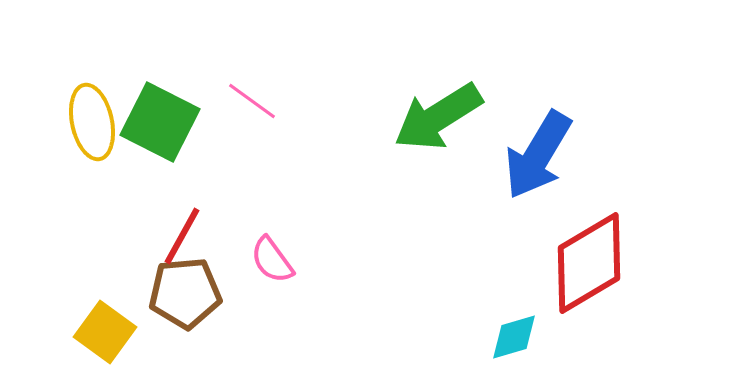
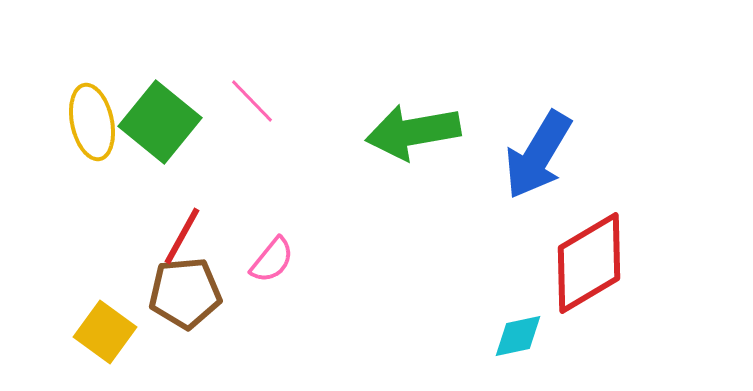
pink line: rotated 10 degrees clockwise
green arrow: moved 25 px left, 15 px down; rotated 22 degrees clockwise
green square: rotated 12 degrees clockwise
pink semicircle: rotated 105 degrees counterclockwise
cyan diamond: moved 4 px right, 1 px up; rotated 4 degrees clockwise
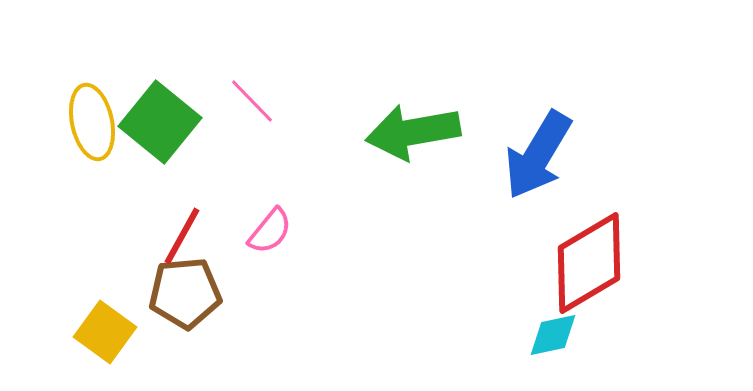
pink semicircle: moved 2 px left, 29 px up
cyan diamond: moved 35 px right, 1 px up
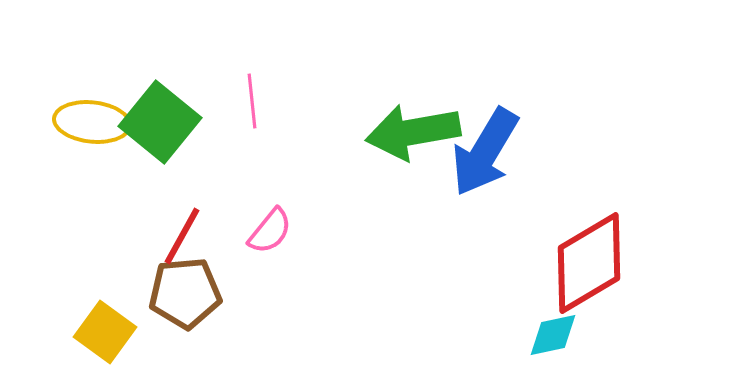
pink line: rotated 38 degrees clockwise
yellow ellipse: rotated 72 degrees counterclockwise
blue arrow: moved 53 px left, 3 px up
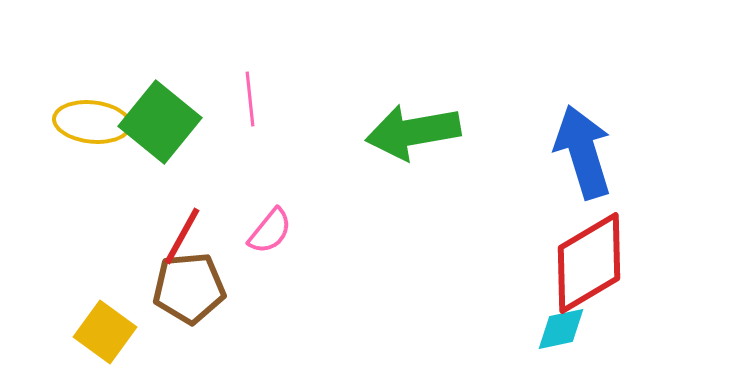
pink line: moved 2 px left, 2 px up
blue arrow: moved 98 px right; rotated 132 degrees clockwise
brown pentagon: moved 4 px right, 5 px up
cyan diamond: moved 8 px right, 6 px up
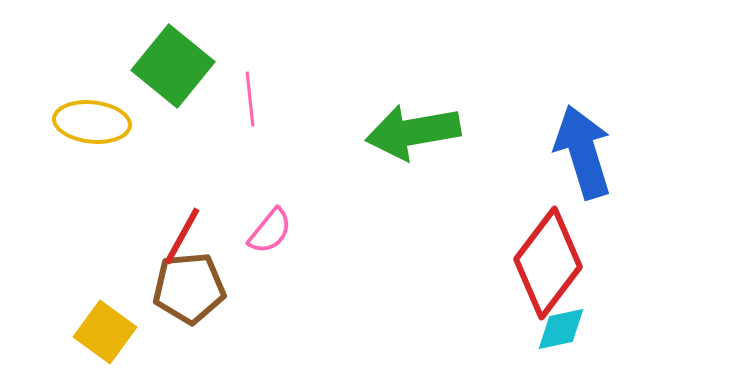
green square: moved 13 px right, 56 px up
red diamond: moved 41 px left; rotated 22 degrees counterclockwise
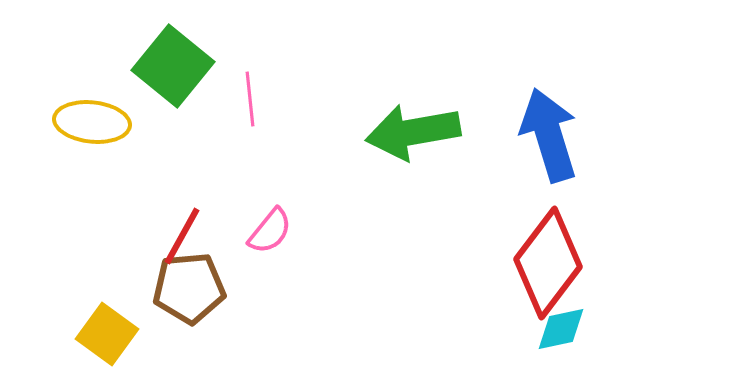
blue arrow: moved 34 px left, 17 px up
yellow square: moved 2 px right, 2 px down
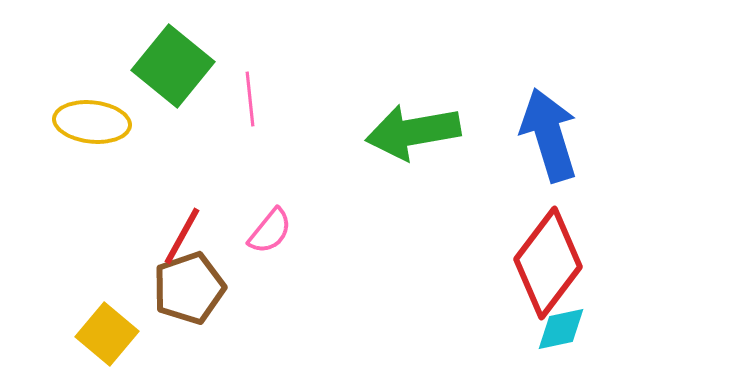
brown pentagon: rotated 14 degrees counterclockwise
yellow square: rotated 4 degrees clockwise
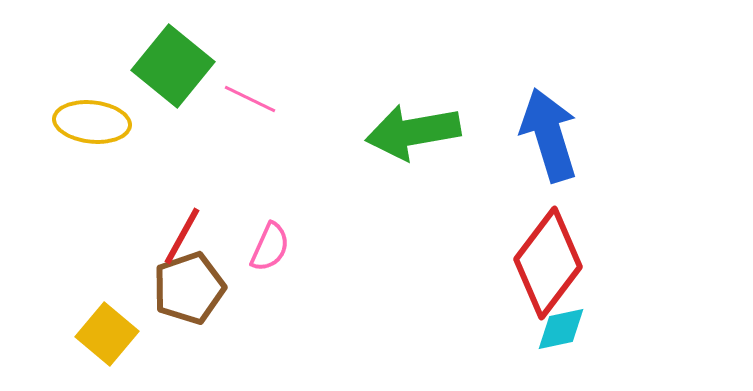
pink line: rotated 58 degrees counterclockwise
pink semicircle: moved 16 px down; rotated 15 degrees counterclockwise
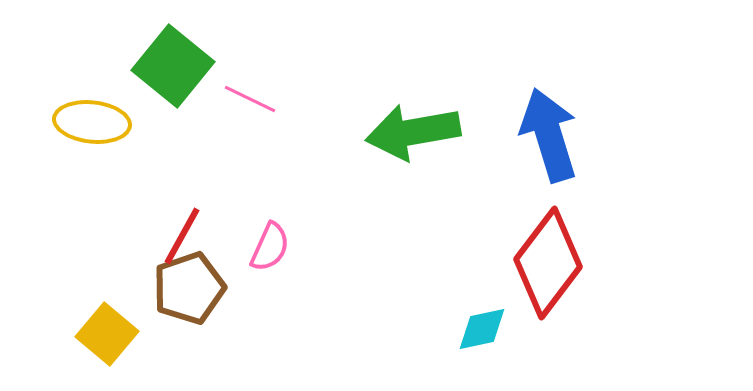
cyan diamond: moved 79 px left
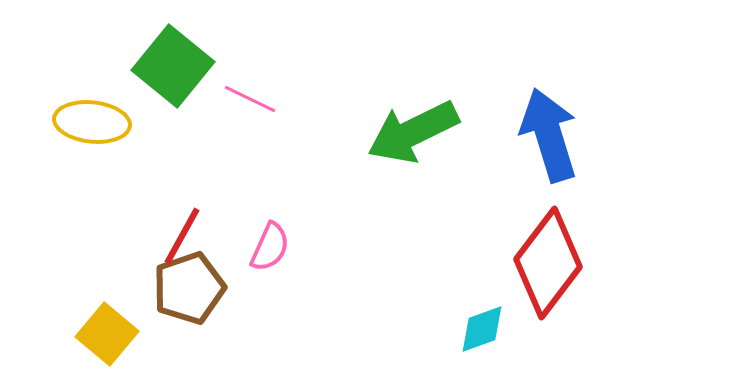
green arrow: rotated 16 degrees counterclockwise
cyan diamond: rotated 8 degrees counterclockwise
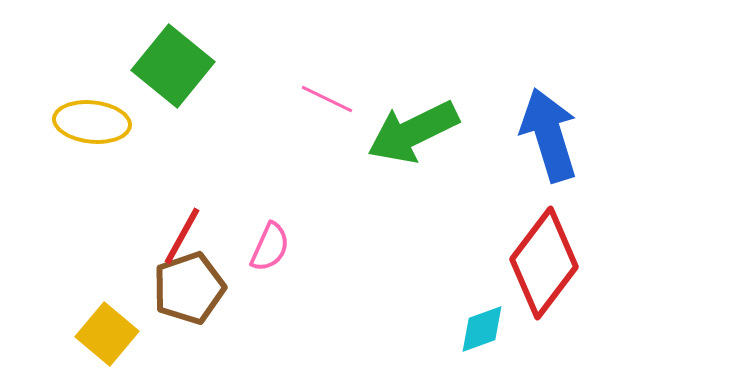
pink line: moved 77 px right
red diamond: moved 4 px left
